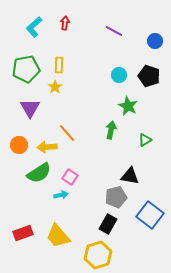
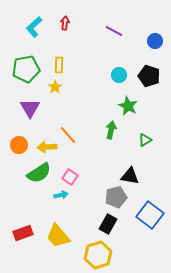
orange line: moved 1 px right, 2 px down
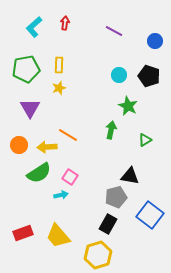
yellow star: moved 4 px right, 1 px down; rotated 16 degrees clockwise
orange line: rotated 18 degrees counterclockwise
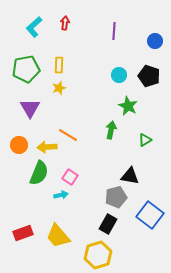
purple line: rotated 66 degrees clockwise
green semicircle: rotated 35 degrees counterclockwise
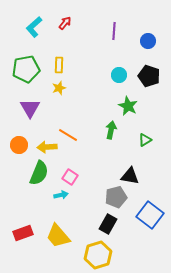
red arrow: rotated 32 degrees clockwise
blue circle: moved 7 px left
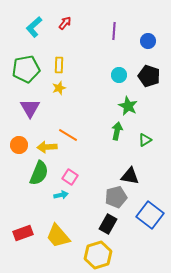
green arrow: moved 6 px right, 1 px down
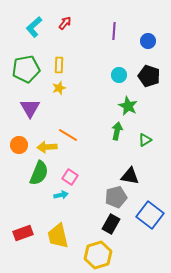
black rectangle: moved 3 px right
yellow trapezoid: rotated 28 degrees clockwise
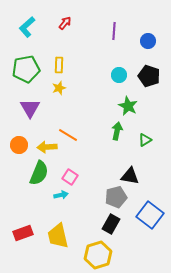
cyan L-shape: moved 7 px left
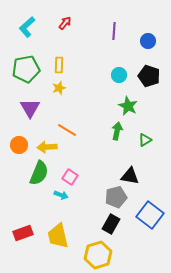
orange line: moved 1 px left, 5 px up
cyan arrow: rotated 32 degrees clockwise
